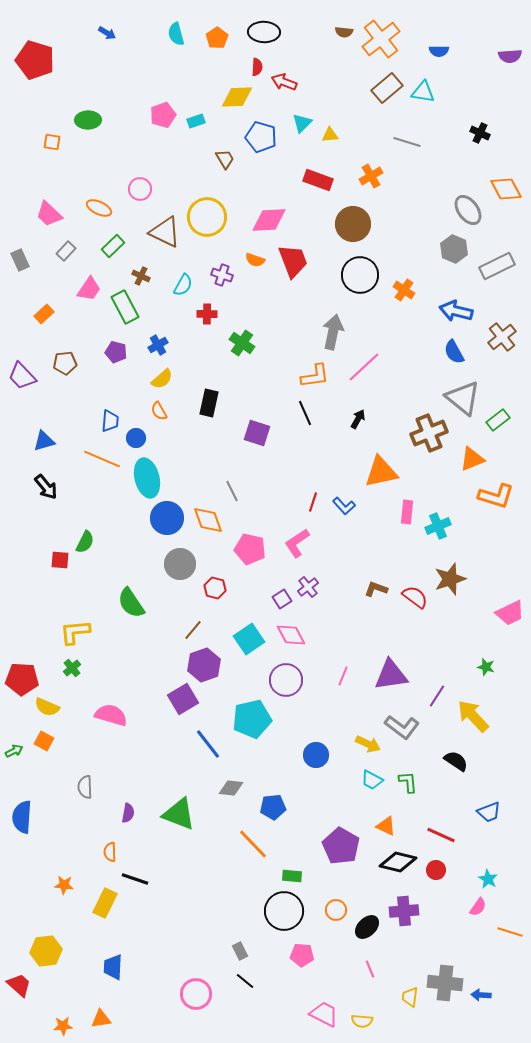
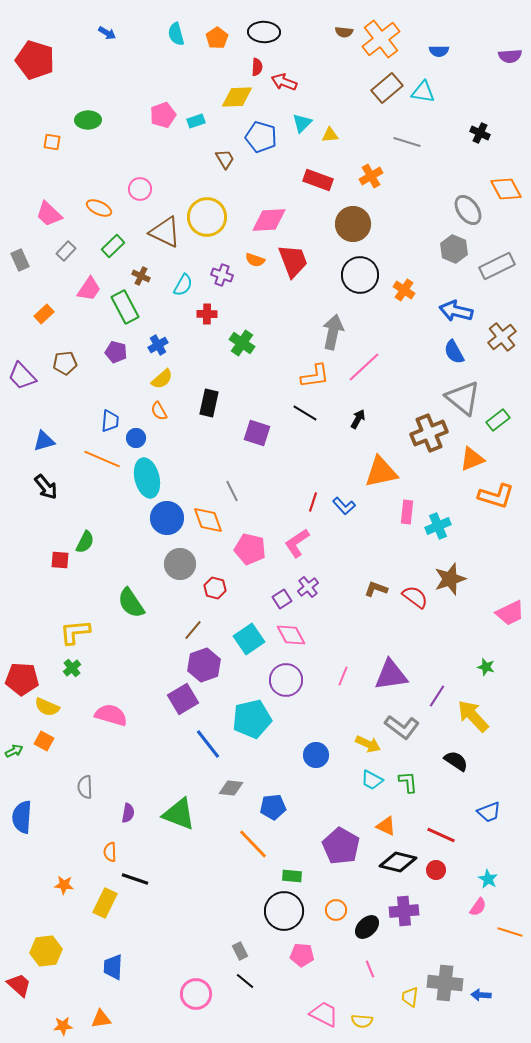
black line at (305, 413): rotated 35 degrees counterclockwise
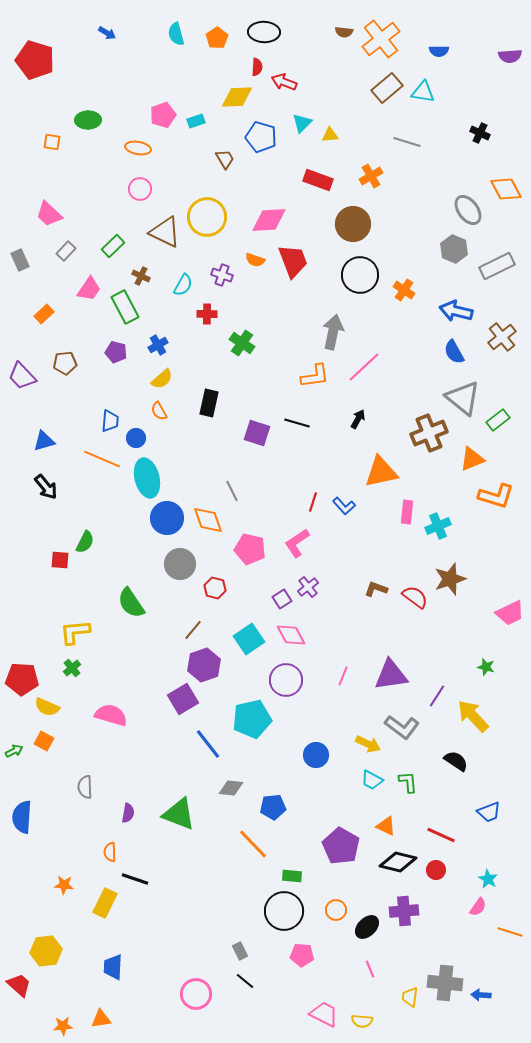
orange ellipse at (99, 208): moved 39 px right, 60 px up; rotated 15 degrees counterclockwise
black line at (305, 413): moved 8 px left, 10 px down; rotated 15 degrees counterclockwise
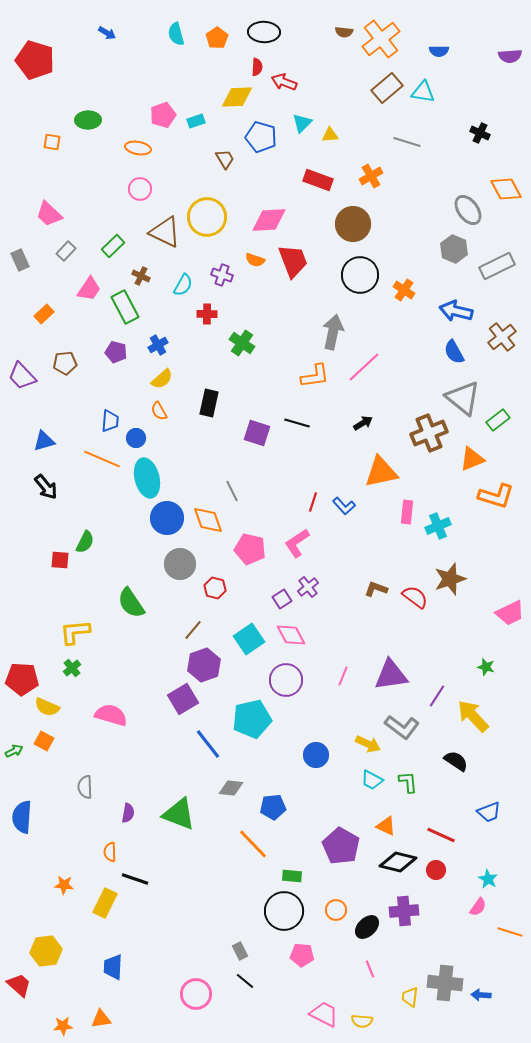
black arrow at (358, 419): moved 5 px right, 4 px down; rotated 30 degrees clockwise
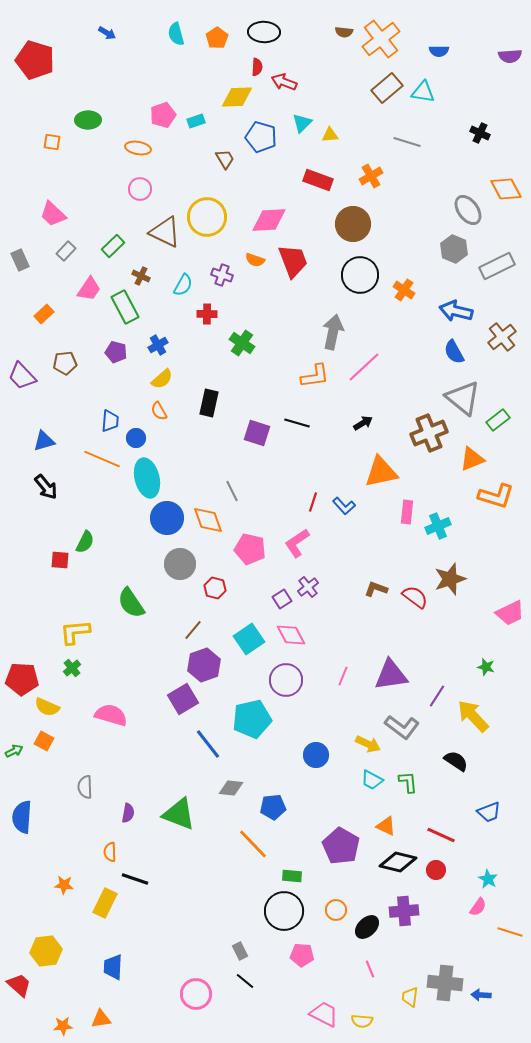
pink trapezoid at (49, 214): moved 4 px right
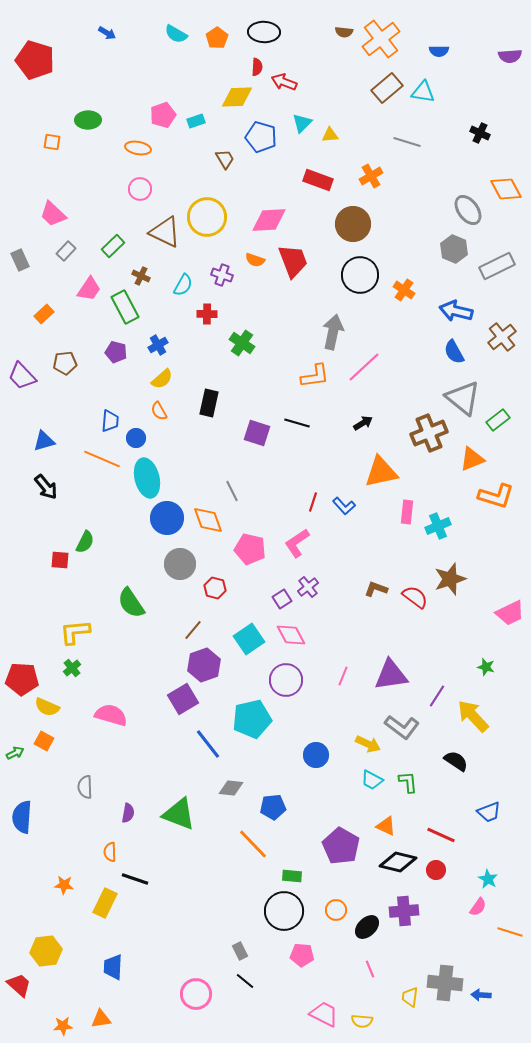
cyan semicircle at (176, 34): rotated 45 degrees counterclockwise
green arrow at (14, 751): moved 1 px right, 2 px down
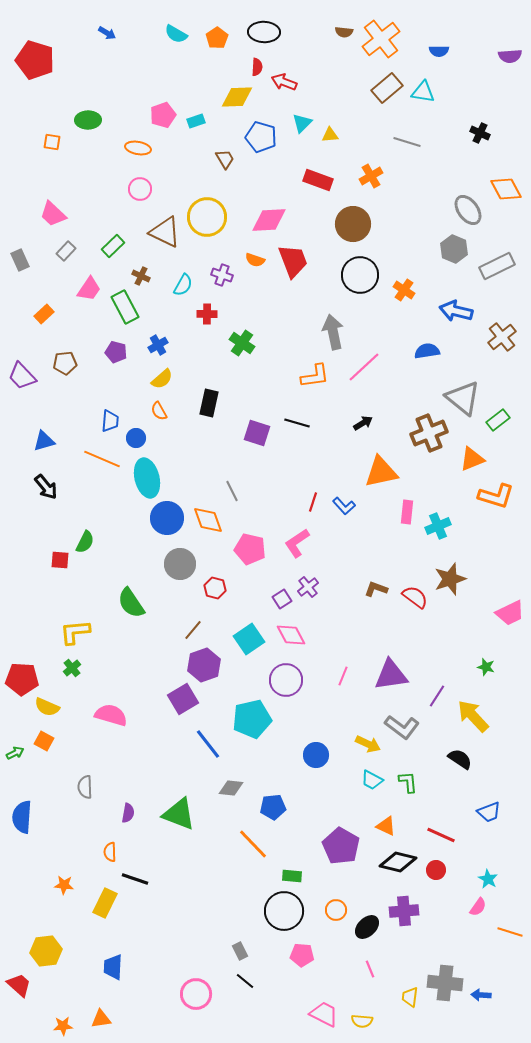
gray arrow at (333, 332): rotated 24 degrees counterclockwise
blue semicircle at (454, 352): moved 27 px left, 1 px up; rotated 110 degrees clockwise
black semicircle at (456, 761): moved 4 px right, 2 px up
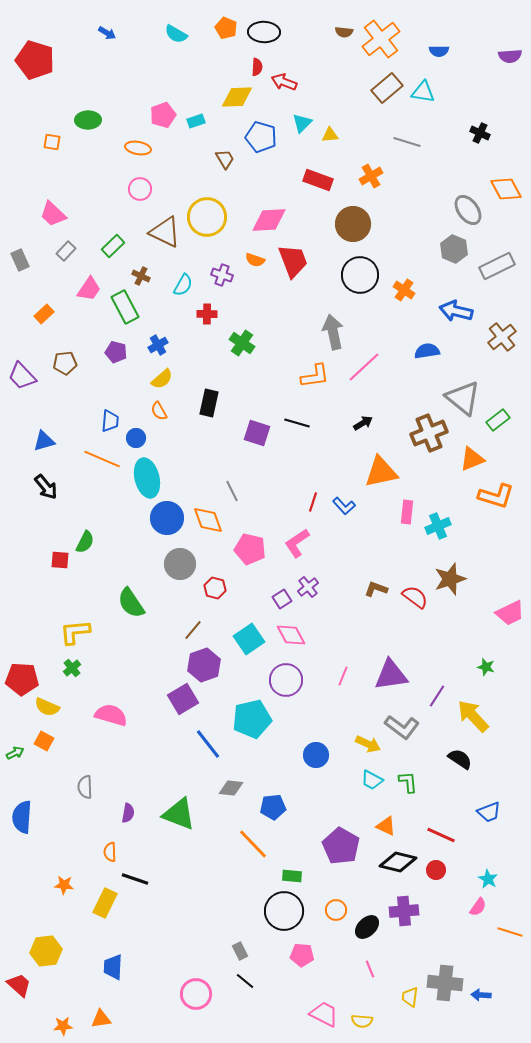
orange pentagon at (217, 38): moved 9 px right, 10 px up; rotated 15 degrees counterclockwise
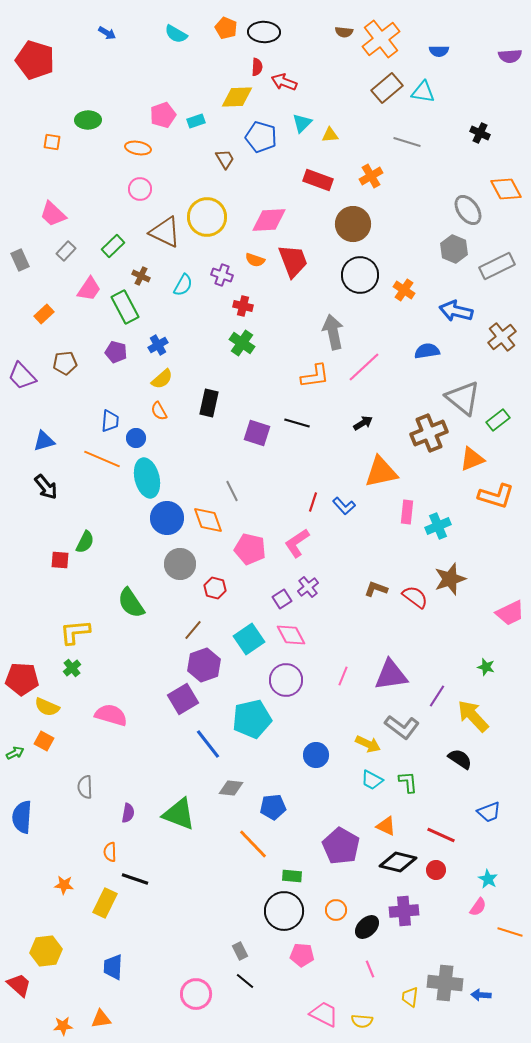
red cross at (207, 314): moved 36 px right, 8 px up; rotated 12 degrees clockwise
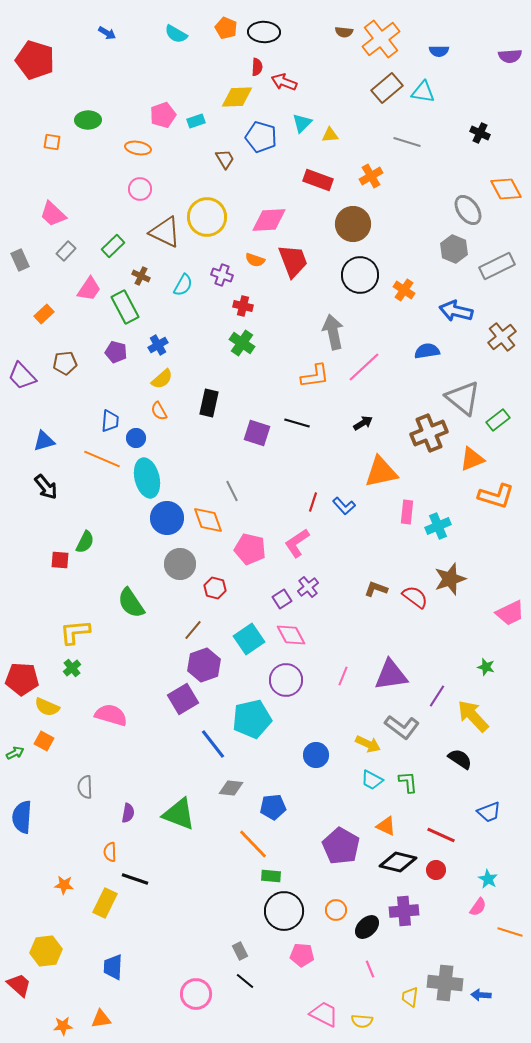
blue line at (208, 744): moved 5 px right
green rectangle at (292, 876): moved 21 px left
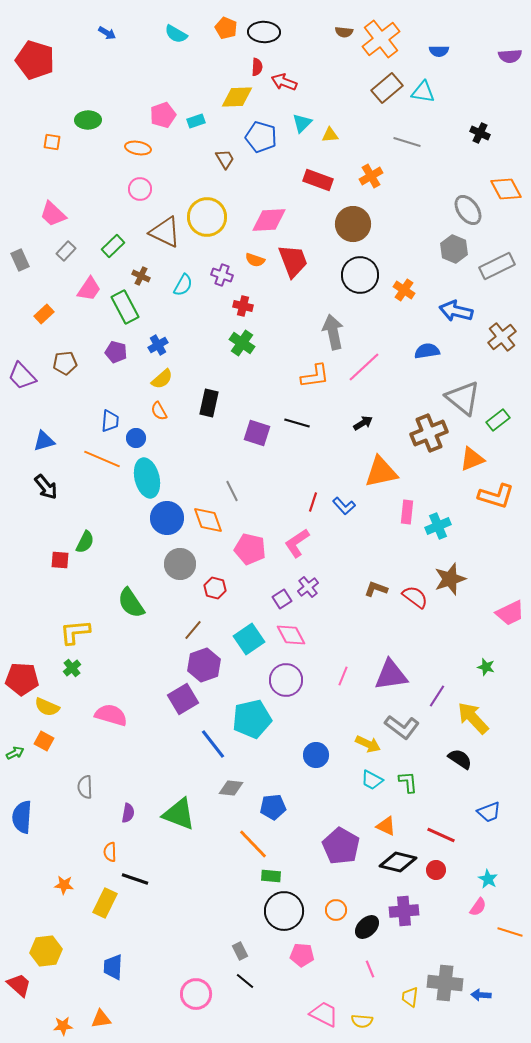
yellow arrow at (473, 716): moved 2 px down
